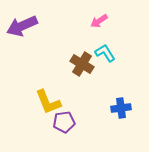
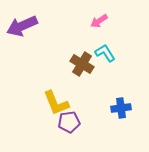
yellow L-shape: moved 8 px right, 1 px down
purple pentagon: moved 5 px right
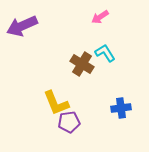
pink arrow: moved 1 px right, 4 px up
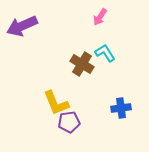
pink arrow: rotated 24 degrees counterclockwise
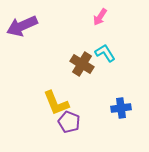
purple pentagon: rotated 30 degrees clockwise
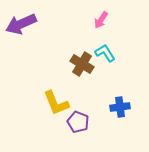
pink arrow: moved 1 px right, 3 px down
purple arrow: moved 1 px left, 2 px up
blue cross: moved 1 px left, 1 px up
purple pentagon: moved 9 px right
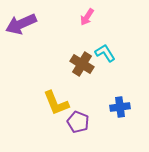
pink arrow: moved 14 px left, 3 px up
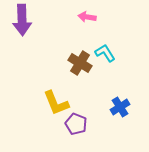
pink arrow: rotated 66 degrees clockwise
purple arrow: moved 1 px right, 4 px up; rotated 68 degrees counterclockwise
brown cross: moved 2 px left, 1 px up
blue cross: rotated 24 degrees counterclockwise
purple pentagon: moved 2 px left, 2 px down
